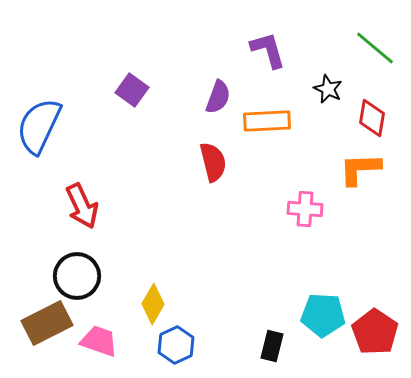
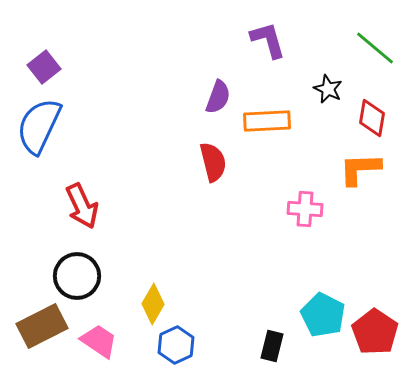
purple L-shape: moved 10 px up
purple square: moved 88 px left, 23 px up; rotated 16 degrees clockwise
cyan pentagon: rotated 24 degrees clockwise
brown rectangle: moved 5 px left, 3 px down
pink trapezoid: rotated 15 degrees clockwise
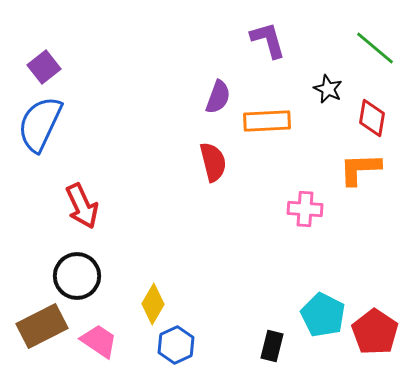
blue semicircle: moved 1 px right, 2 px up
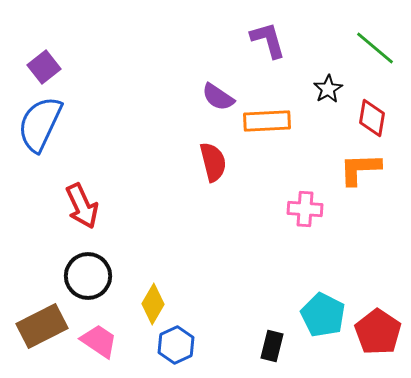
black star: rotated 16 degrees clockwise
purple semicircle: rotated 104 degrees clockwise
black circle: moved 11 px right
red pentagon: moved 3 px right
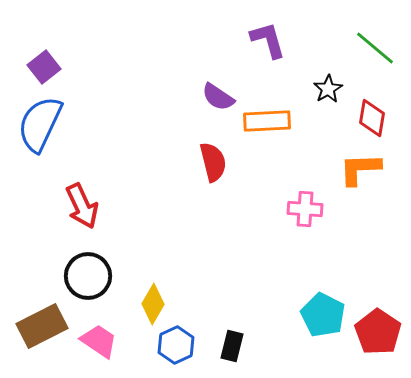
black rectangle: moved 40 px left
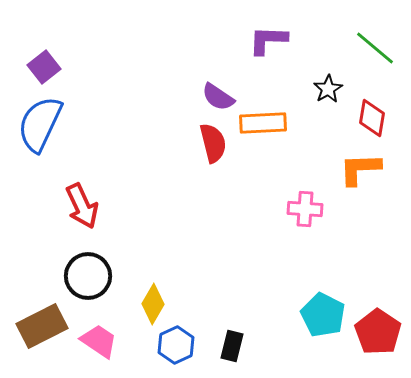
purple L-shape: rotated 72 degrees counterclockwise
orange rectangle: moved 4 px left, 2 px down
red semicircle: moved 19 px up
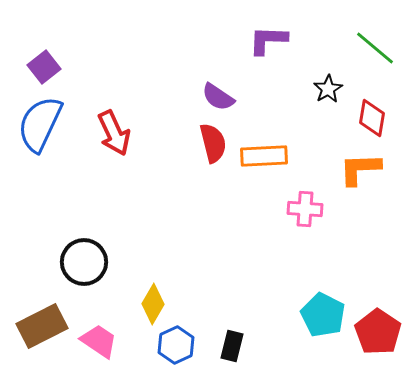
orange rectangle: moved 1 px right, 33 px down
red arrow: moved 32 px right, 73 px up
black circle: moved 4 px left, 14 px up
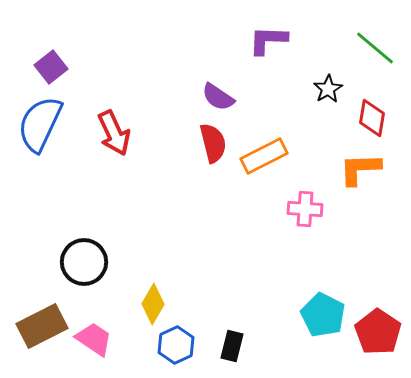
purple square: moved 7 px right
orange rectangle: rotated 24 degrees counterclockwise
pink trapezoid: moved 5 px left, 2 px up
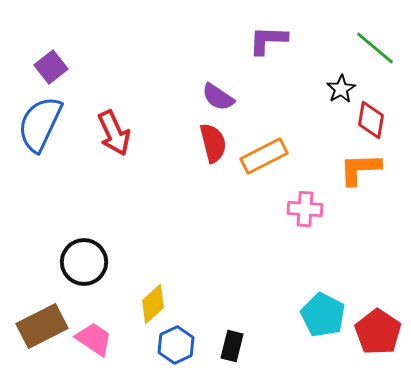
black star: moved 13 px right
red diamond: moved 1 px left, 2 px down
yellow diamond: rotated 18 degrees clockwise
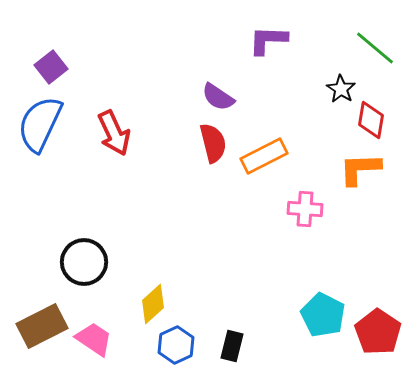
black star: rotated 8 degrees counterclockwise
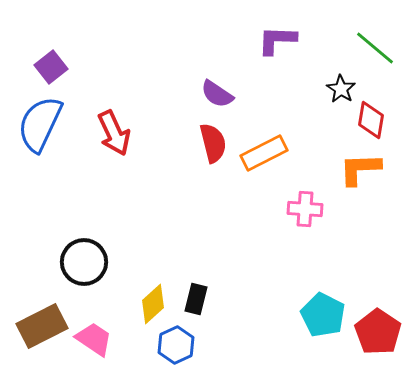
purple L-shape: moved 9 px right
purple semicircle: moved 1 px left, 3 px up
orange rectangle: moved 3 px up
black rectangle: moved 36 px left, 47 px up
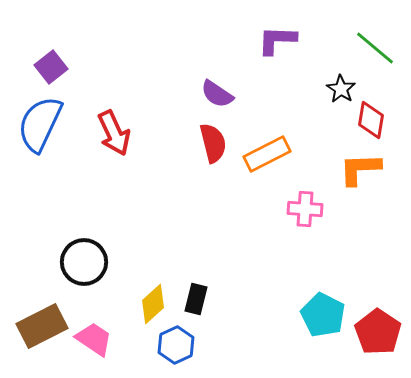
orange rectangle: moved 3 px right, 1 px down
